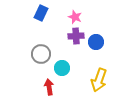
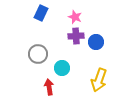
gray circle: moved 3 px left
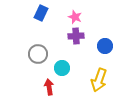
blue circle: moved 9 px right, 4 px down
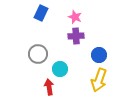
blue circle: moved 6 px left, 9 px down
cyan circle: moved 2 px left, 1 px down
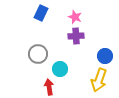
blue circle: moved 6 px right, 1 px down
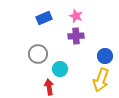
blue rectangle: moved 3 px right, 5 px down; rotated 42 degrees clockwise
pink star: moved 1 px right, 1 px up
yellow arrow: moved 2 px right
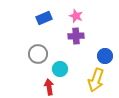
yellow arrow: moved 5 px left
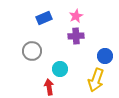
pink star: rotated 24 degrees clockwise
gray circle: moved 6 px left, 3 px up
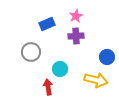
blue rectangle: moved 3 px right, 6 px down
gray circle: moved 1 px left, 1 px down
blue circle: moved 2 px right, 1 px down
yellow arrow: rotated 95 degrees counterclockwise
red arrow: moved 1 px left
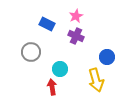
blue rectangle: rotated 49 degrees clockwise
purple cross: rotated 28 degrees clockwise
yellow arrow: rotated 60 degrees clockwise
red arrow: moved 4 px right
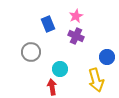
blue rectangle: moved 1 px right; rotated 42 degrees clockwise
